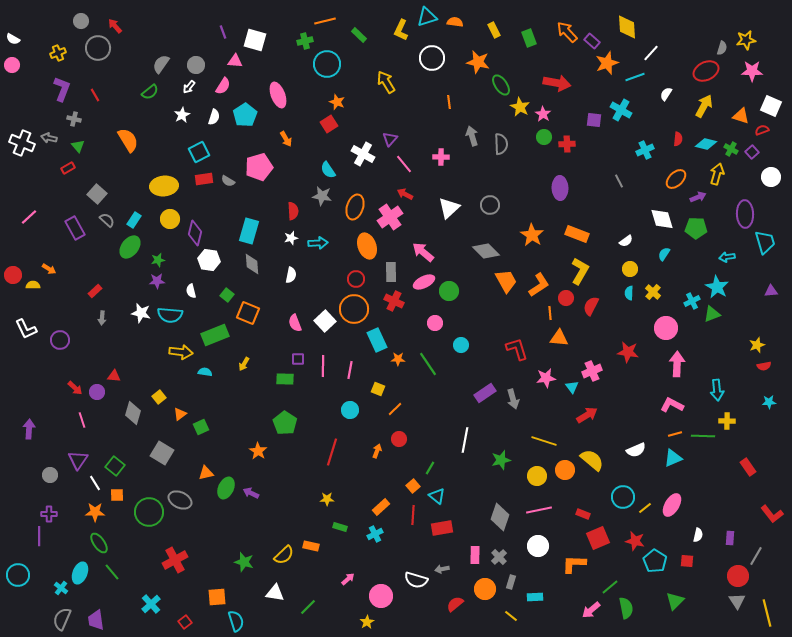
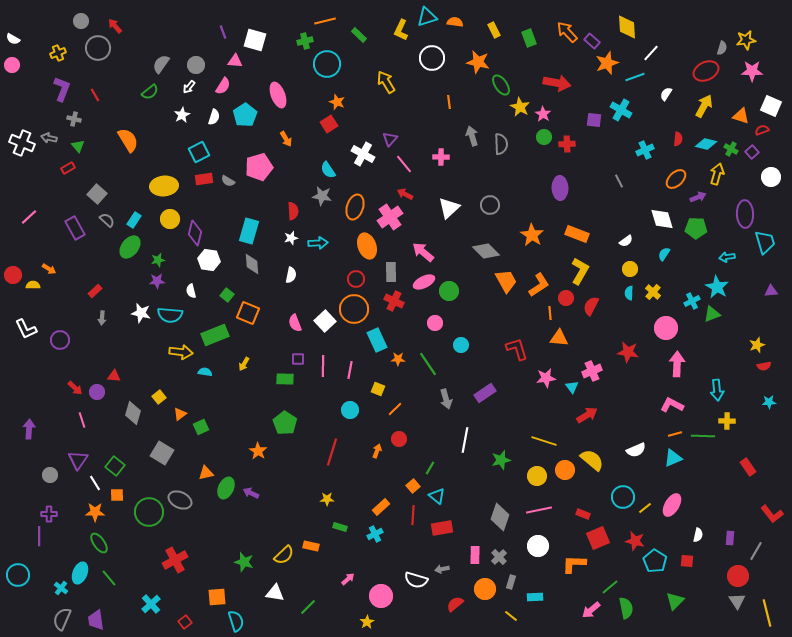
gray arrow at (513, 399): moved 67 px left
gray line at (756, 556): moved 5 px up
green line at (112, 572): moved 3 px left, 6 px down
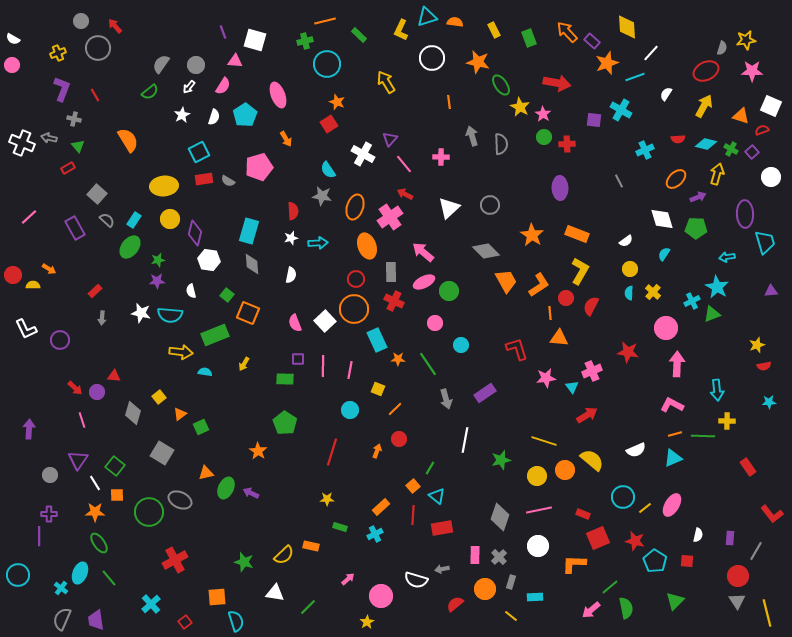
red semicircle at (678, 139): rotated 80 degrees clockwise
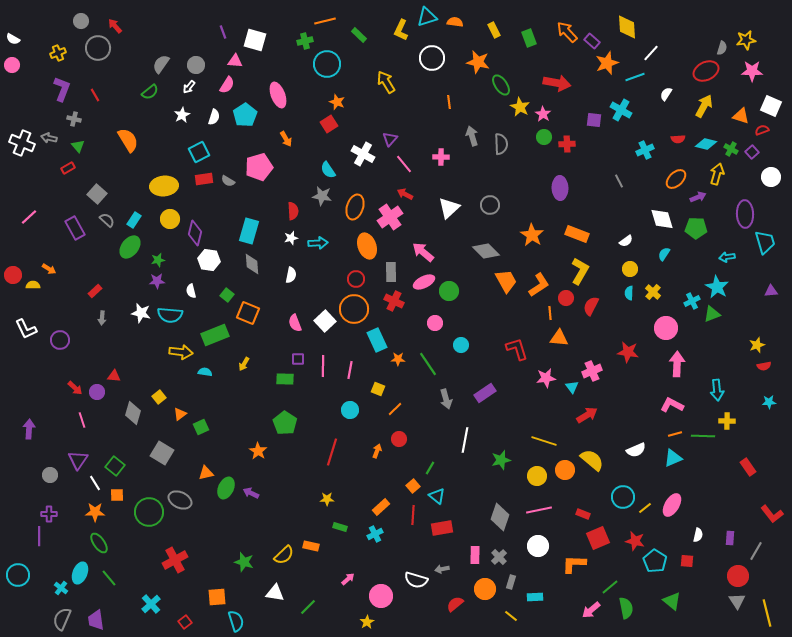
pink semicircle at (223, 86): moved 4 px right, 1 px up
green triangle at (675, 601): moved 3 px left; rotated 36 degrees counterclockwise
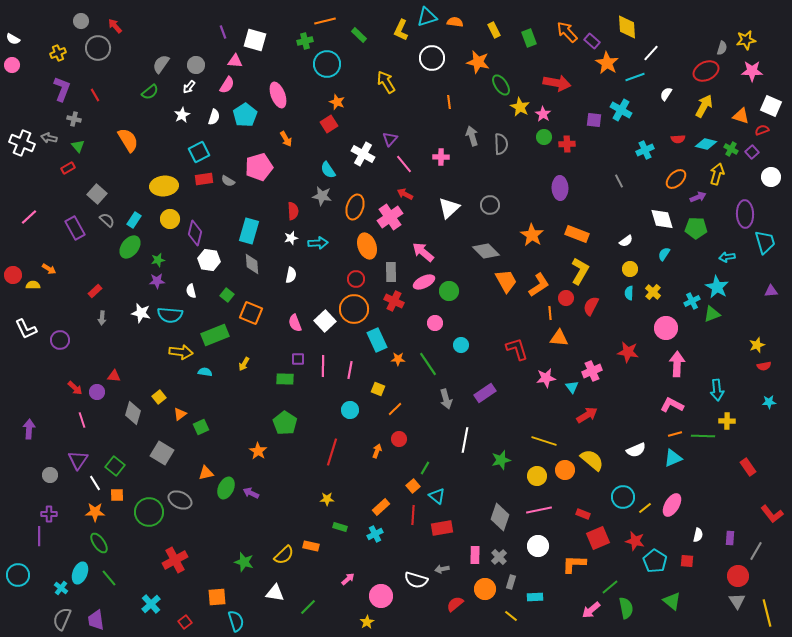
orange star at (607, 63): rotated 20 degrees counterclockwise
orange square at (248, 313): moved 3 px right
green line at (430, 468): moved 5 px left
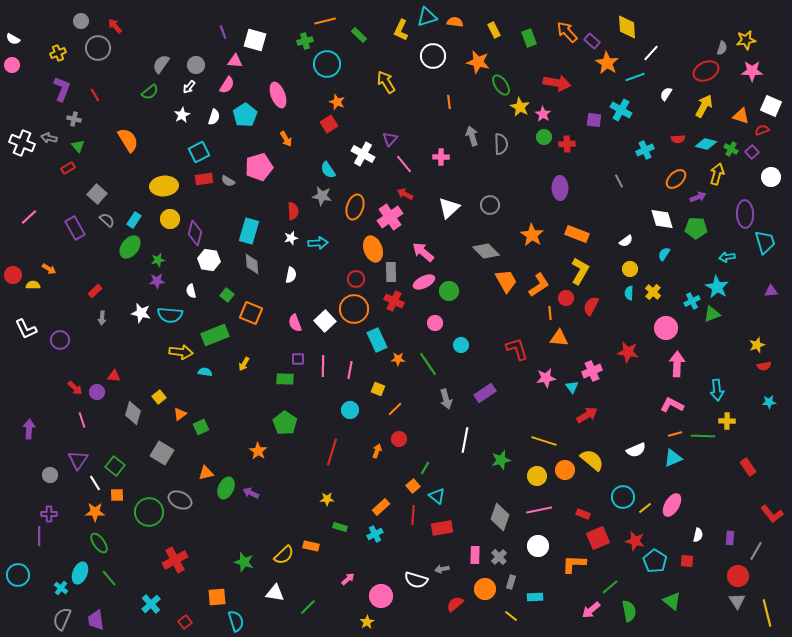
white circle at (432, 58): moved 1 px right, 2 px up
orange ellipse at (367, 246): moved 6 px right, 3 px down
green semicircle at (626, 608): moved 3 px right, 3 px down
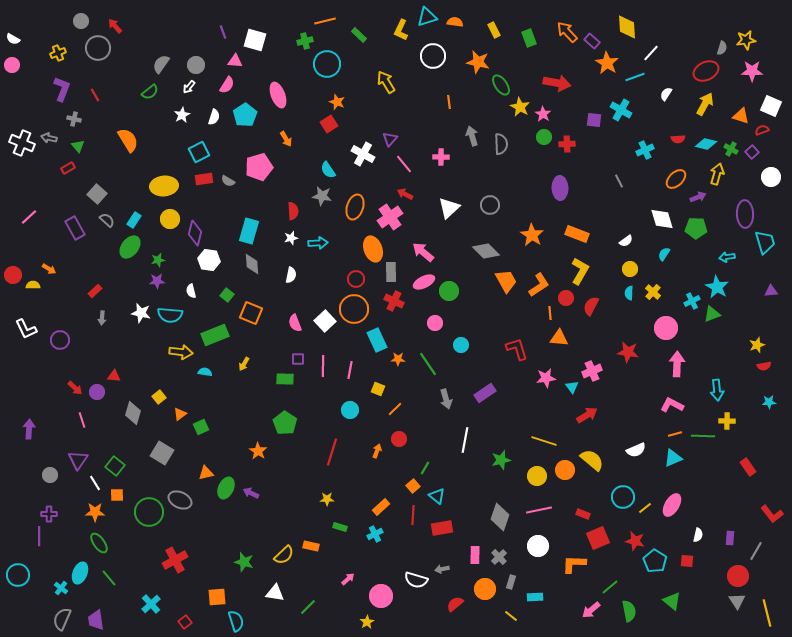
yellow arrow at (704, 106): moved 1 px right, 2 px up
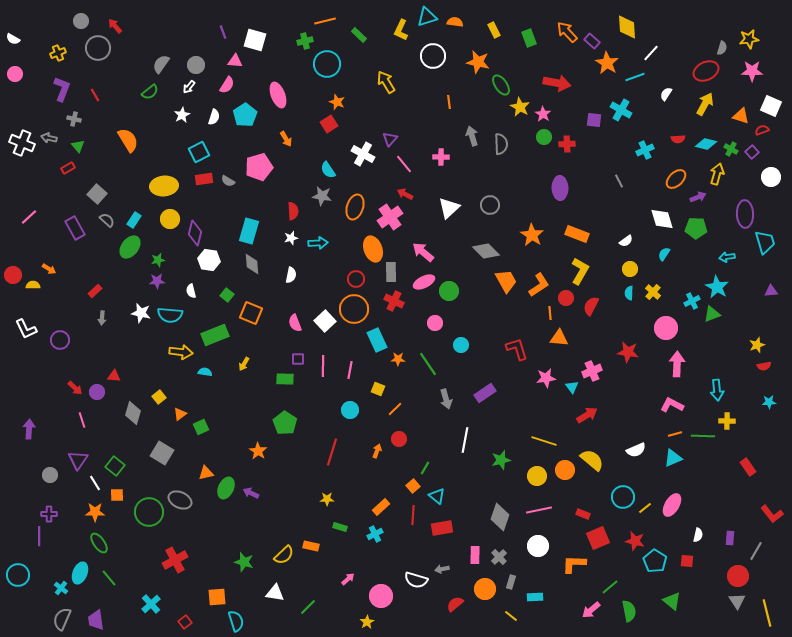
yellow star at (746, 40): moved 3 px right, 1 px up
pink circle at (12, 65): moved 3 px right, 9 px down
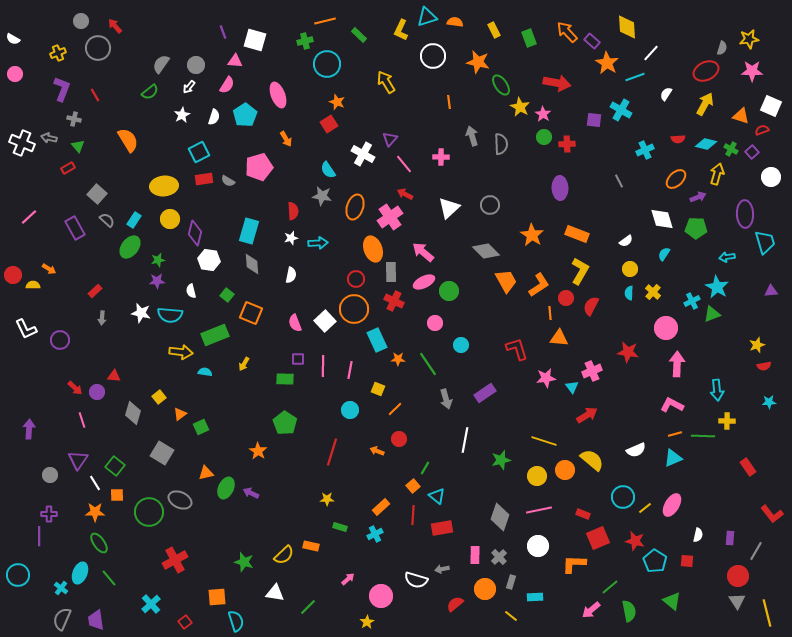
orange arrow at (377, 451): rotated 88 degrees counterclockwise
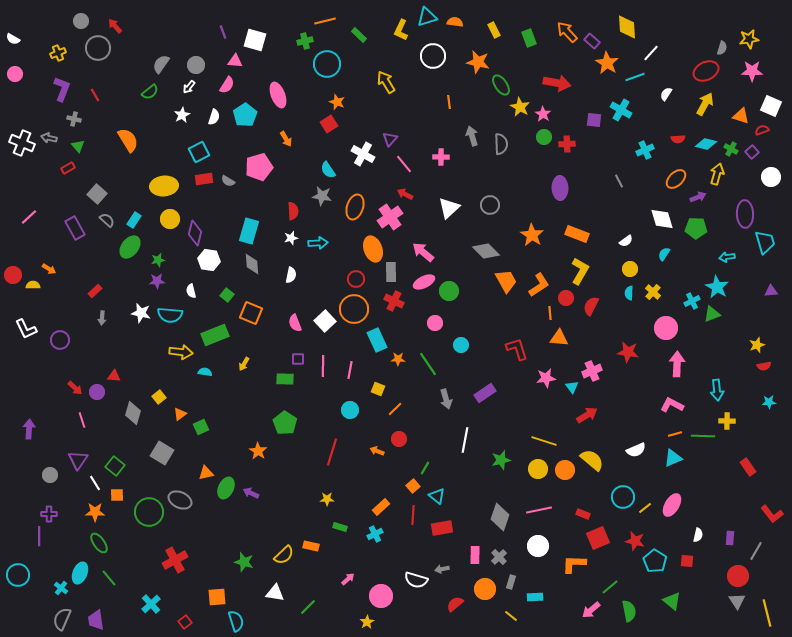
yellow circle at (537, 476): moved 1 px right, 7 px up
